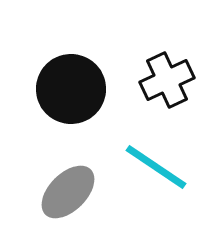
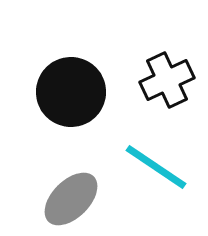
black circle: moved 3 px down
gray ellipse: moved 3 px right, 7 px down
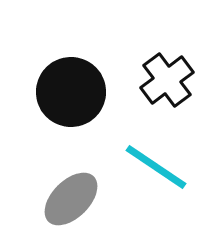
black cross: rotated 12 degrees counterclockwise
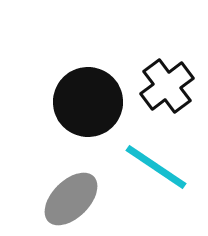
black cross: moved 6 px down
black circle: moved 17 px right, 10 px down
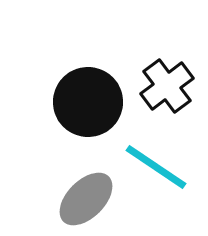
gray ellipse: moved 15 px right
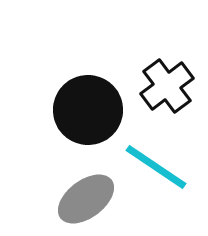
black circle: moved 8 px down
gray ellipse: rotated 8 degrees clockwise
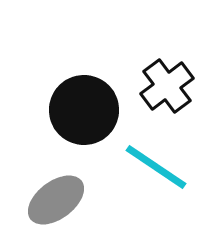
black circle: moved 4 px left
gray ellipse: moved 30 px left, 1 px down
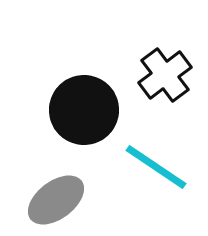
black cross: moved 2 px left, 11 px up
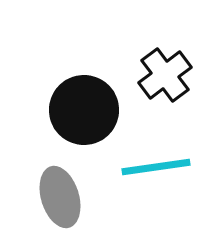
cyan line: rotated 42 degrees counterclockwise
gray ellipse: moved 4 px right, 3 px up; rotated 70 degrees counterclockwise
